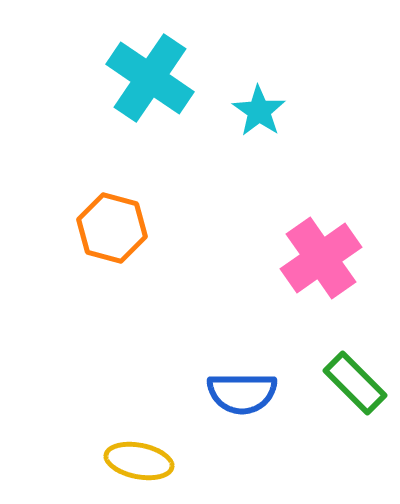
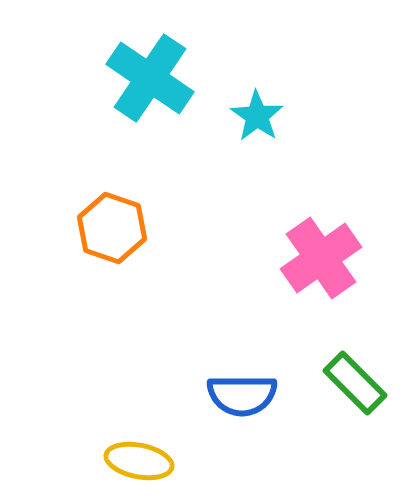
cyan star: moved 2 px left, 5 px down
orange hexagon: rotated 4 degrees clockwise
blue semicircle: moved 2 px down
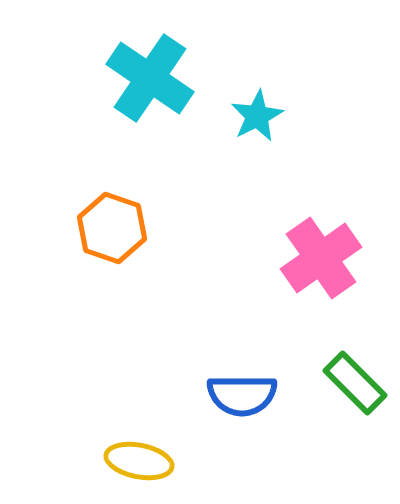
cyan star: rotated 10 degrees clockwise
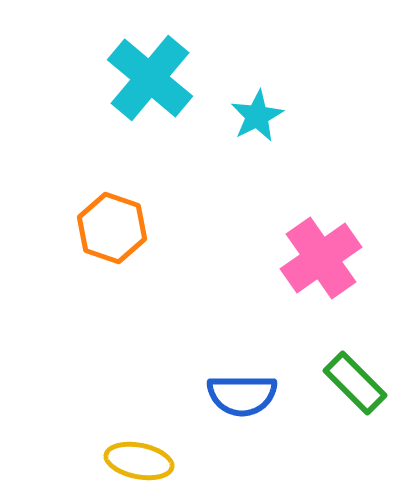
cyan cross: rotated 6 degrees clockwise
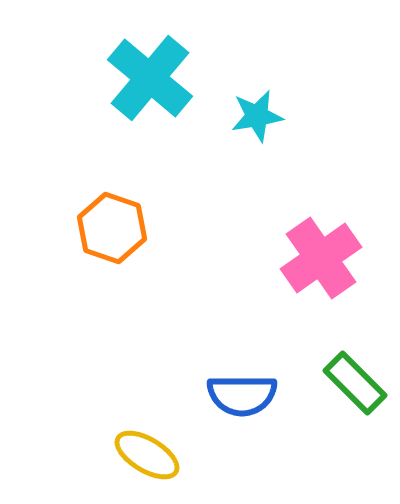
cyan star: rotated 18 degrees clockwise
yellow ellipse: moved 8 px right, 6 px up; rotated 20 degrees clockwise
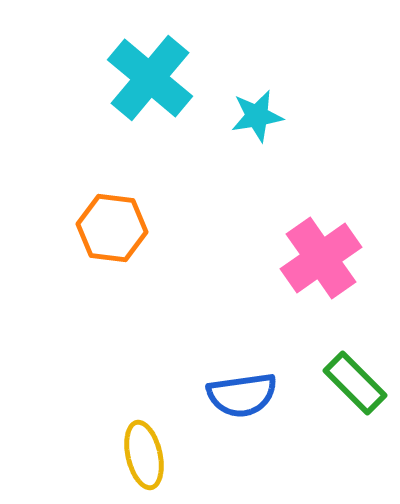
orange hexagon: rotated 12 degrees counterclockwise
blue semicircle: rotated 8 degrees counterclockwise
yellow ellipse: moved 3 px left; rotated 46 degrees clockwise
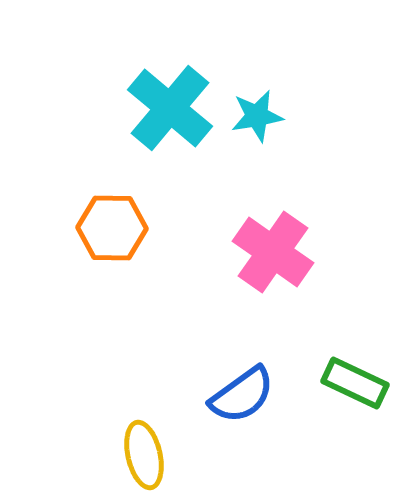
cyan cross: moved 20 px right, 30 px down
orange hexagon: rotated 6 degrees counterclockwise
pink cross: moved 48 px left, 6 px up; rotated 20 degrees counterclockwise
green rectangle: rotated 20 degrees counterclockwise
blue semicircle: rotated 28 degrees counterclockwise
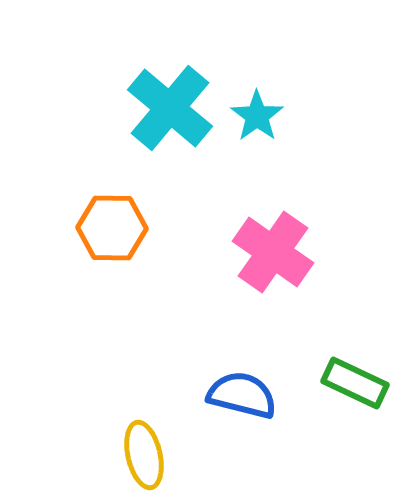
cyan star: rotated 26 degrees counterclockwise
blue semicircle: rotated 130 degrees counterclockwise
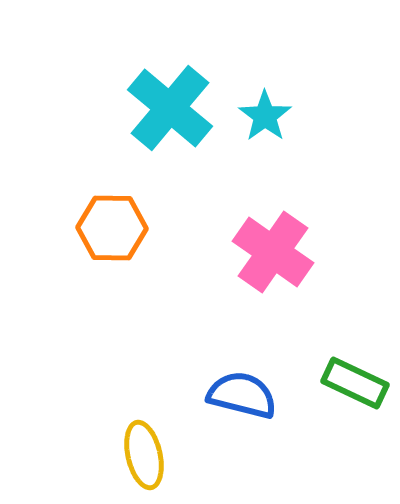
cyan star: moved 8 px right
